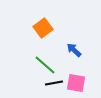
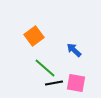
orange square: moved 9 px left, 8 px down
green line: moved 3 px down
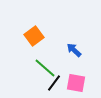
black line: rotated 42 degrees counterclockwise
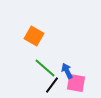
orange square: rotated 24 degrees counterclockwise
blue arrow: moved 7 px left, 21 px down; rotated 21 degrees clockwise
black line: moved 2 px left, 2 px down
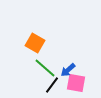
orange square: moved 1 px right, 7 px down
blue arrow: moved 1 px right, 1 px up; rotated 105 degrees counterclockwise
